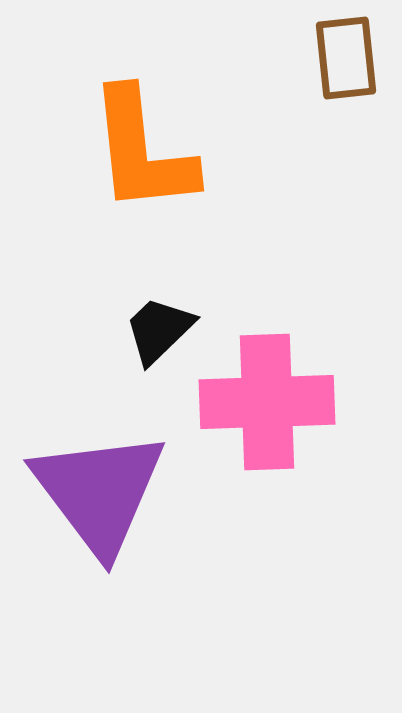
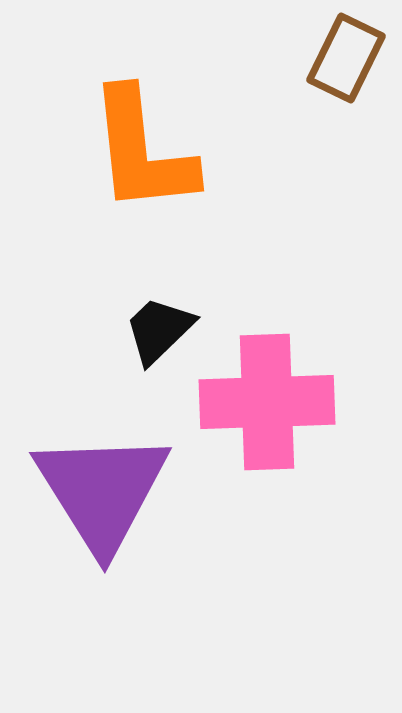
brown rectangle: rotated 32 degrees clockwise
purple triangle: moved 3 px right, 1 px up; rotated 5 degrees clockwise
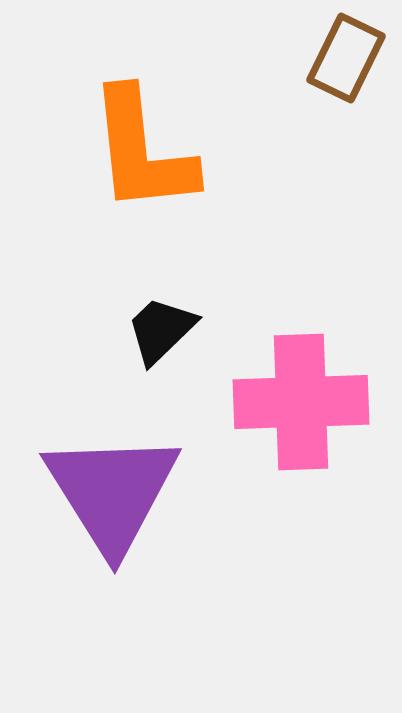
black trapezoid: moved 2 px right
pink cross: moved 34 px right
purple triangle: moved 10 px right, 1 px down
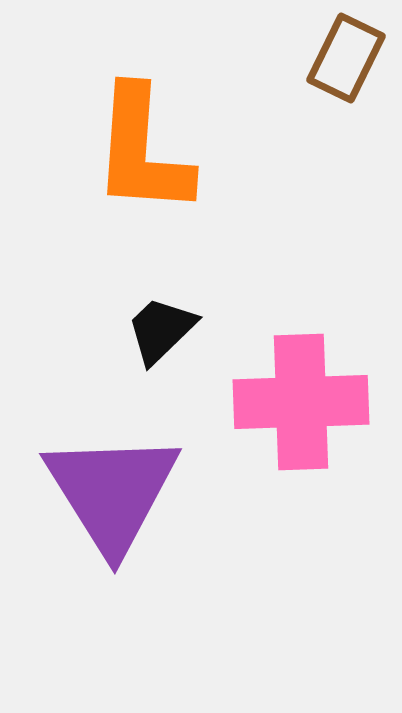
orange L-shape: rotated 10 degrees clockwise
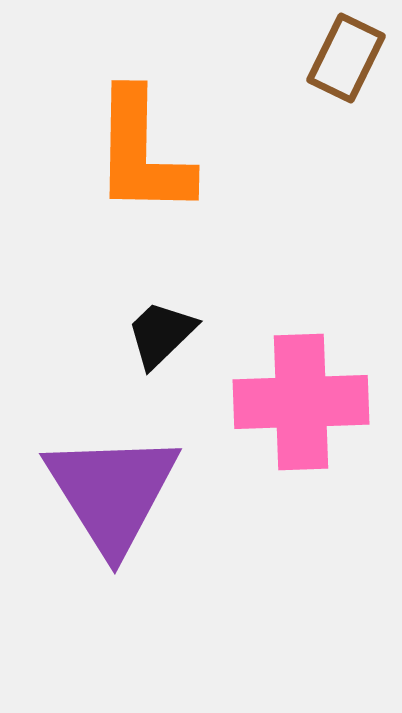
orange L-shape: moved 2 px down; rotated 3 degrees counterclockwise
black trapezoid: moved 4 px down
